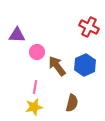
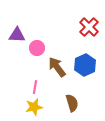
red cross: rotated 18 degrees clockwise
pink circle: moved 4 px up
brown arrow: moved 1 px down
brown semicircle: rotated 30 degrees counterclockwise
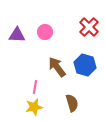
pink circle: moved 8 px right, 16 px up
blue hexagon: rotated 20 degrees counterclockwise
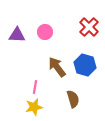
brown semicircle: moved 1 px right, 4 px up
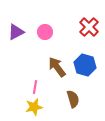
purple triangle: moved 1 px left, 3 px up; rotated 30 degrees counterclockwise
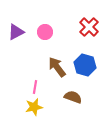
brown semicircle: moved 2 px up; rotated 54 degrees counterclockwise
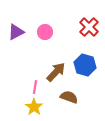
brown arrow: moved 1 px left, 5 px down; rotated 80 degrees clockwise
brown semicircle: moved 4 px left
yellow star: rotated 24 degrees counterclockwise
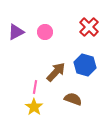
brown semicircle: moved 4 px right, 2 px down
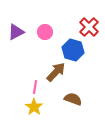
blue hexagon: moved 12 px left, 15 px up
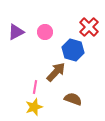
yellow star: rotated 18 degrees clockwise
